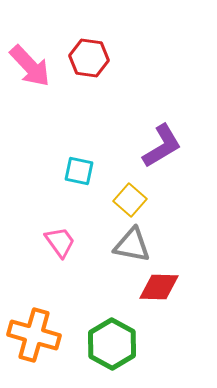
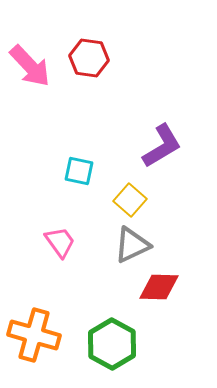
gray triangle: rotated 36 degrees counterclockwise
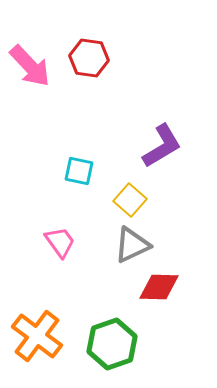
orange cross: moved 3 px right, 1 px down; rotated 21 degrees clockwise
green hexagon: rotated 12 degrees clockwise
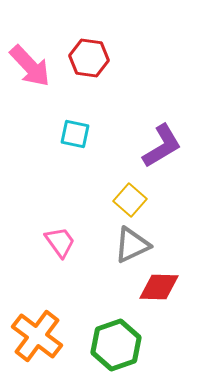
cyan square: moved 4 px left, 37 px up
green hexagon: moved 4 px right, 1 px down
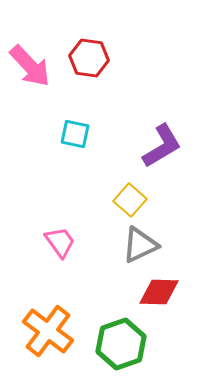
gray triangle: moved 8 px right
red diamond: moved 5 px down
orange cross: moved 11 px right, 5 px up
green hexagon: moved 5 px right, 1 px up
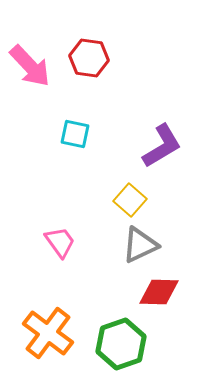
orange cross: moved 2 px down
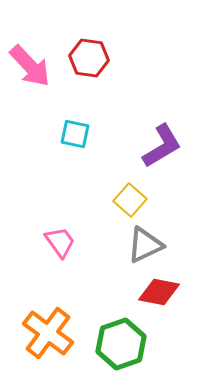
gray triangle: moved 5 px right
red diamond: rotated 9 degrees clockwise
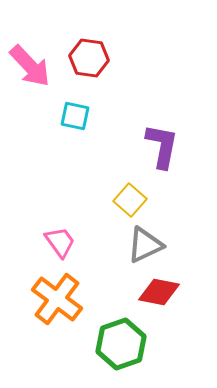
cyan square: moved 18 px up
purple L-shape: rotated 48 degrees counterclockwise
orange cross: moved 9 px right, 34 px up
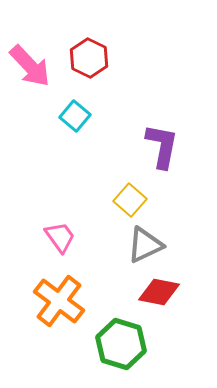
red hexagon: rotated 18 degrees clockwise
cyan square: rotated 28 degrees clockwise
pink trapezoid: moved 5 px up
orange cross: moved 2 px right, 2 px down
green hexagon: rotated 24 degrees counterclockwise
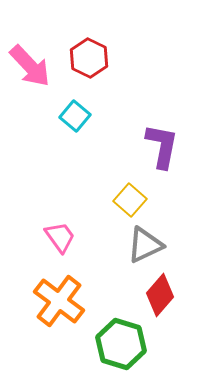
red diamond: moved 1 px right, 3 px down; rotated 60 degrees counterclockwise
